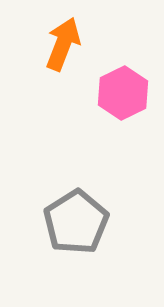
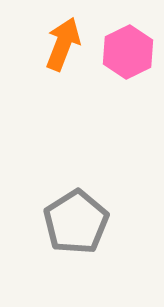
pink hexagon: moved 5 px right, 41 px up
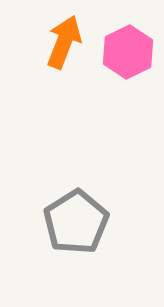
orange arrow: moved 1 px right, 2 px up
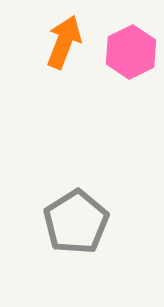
pink hexagon: moved 3 px right
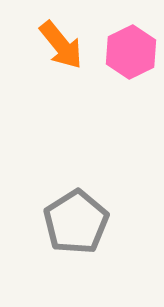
orange arrow: moved 3 px left, 3 px down; rotated 120 degrees clockwise
